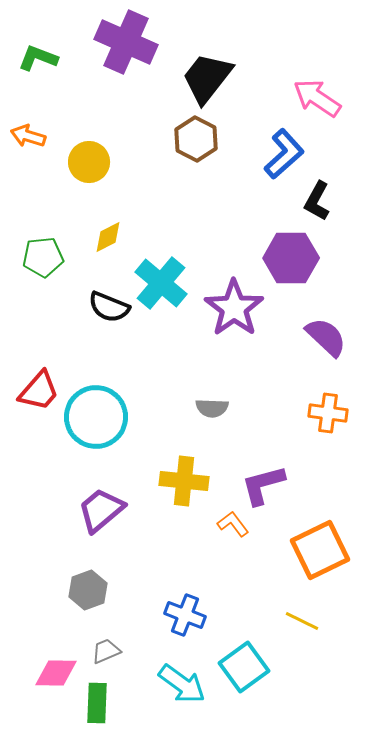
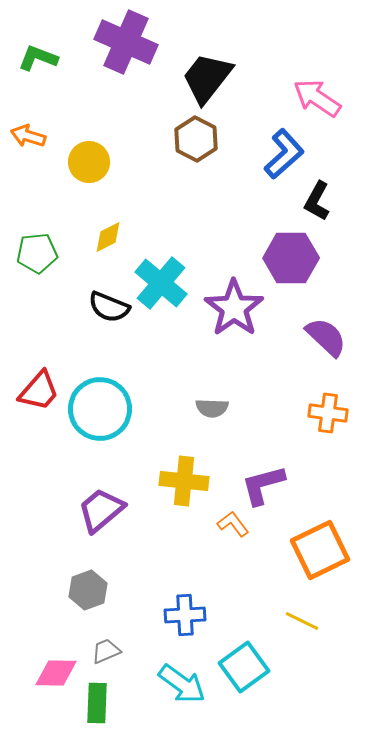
green pentagon: moved 6 px left, 4 px up
cyan circle: moved 4 px right, 8 px up
blue cross: rotated 24 degrees counterclockwise
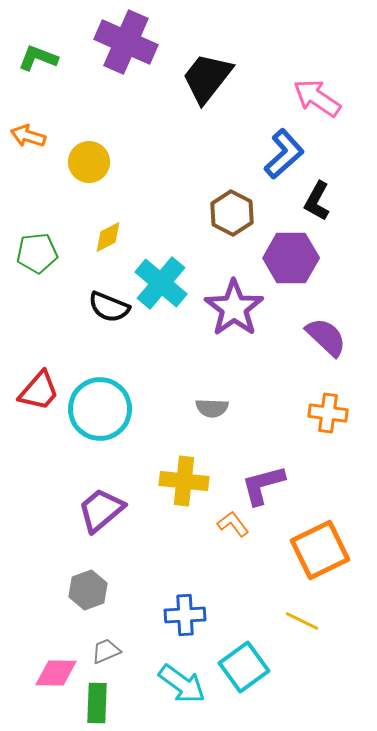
brown hexagon: moved 36 px right, 74 px down
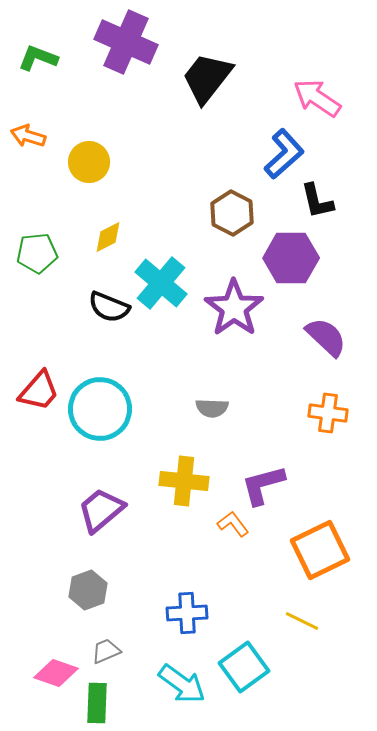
black L-shape: rotated 42 degrees counterclockwise
blue cross: moved 2 px right, 2 px up
pink diamond: rotated 18 degrees clockwise
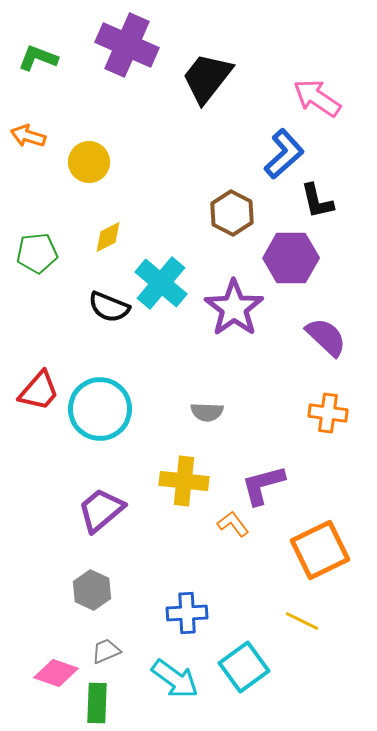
purple cross: moved 1 px right, 3 px down
gray semicircle: moved 5 px left, 4 px down
gray hexagon: moved 4 px right; rotated 15 degrees counterclockwise
cyan arrow: moved 7 px left, 5 px up
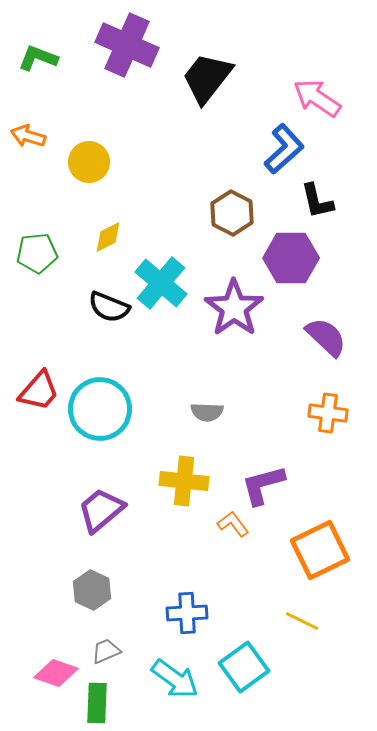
blue L-shape: moved 5 px up
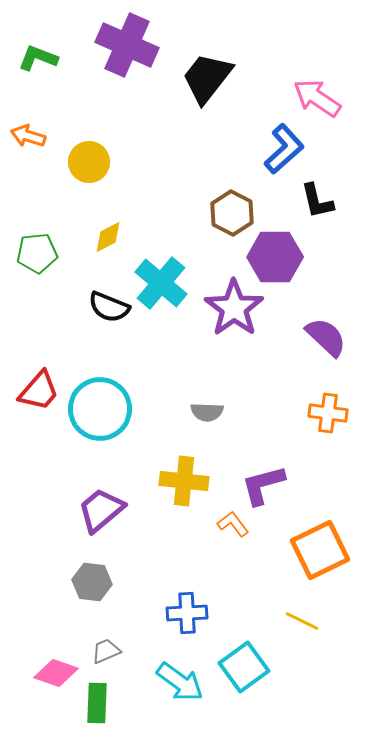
purple hexagon: moved 16 px left, 1 px up
gray hexagon: moved 8 px up; rotated 18 degrees counterclockwise
cyan arrow: moved 5 px right, 3 px down
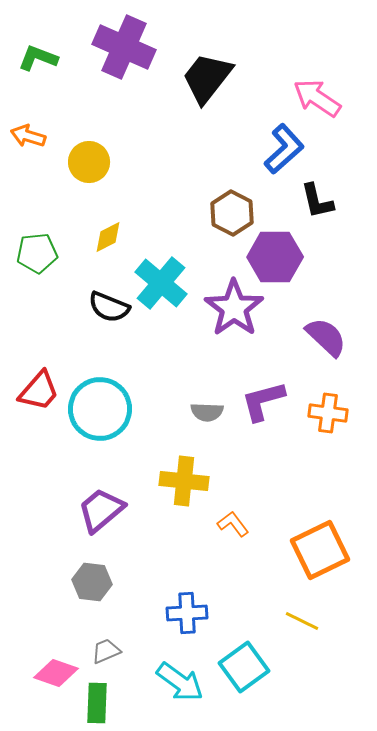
purple cross: moved 3 px left, 2 px down
purple L-shape: moved 84 px up
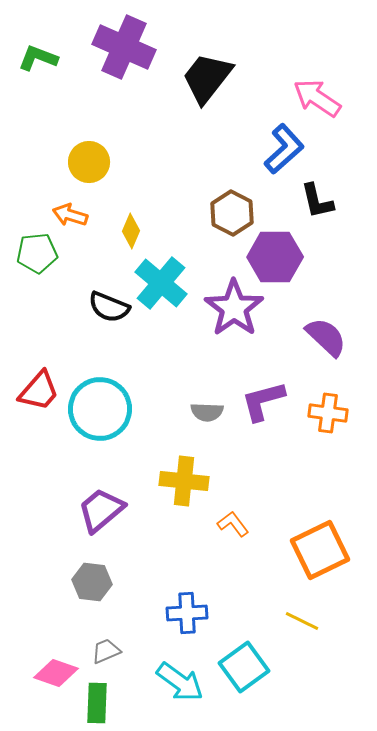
orange arrow: moved 42 px right, 79 px down
yellow diamond: moved 23 px right, 6 px up; rotated 40 degrees counterclockwise
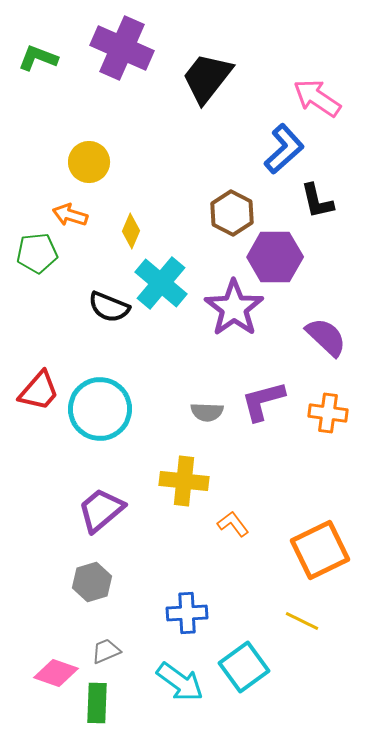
purple cross: moved 2 px left, 1 px down
gray hexagon: rotated 24 degrees counterclockwise
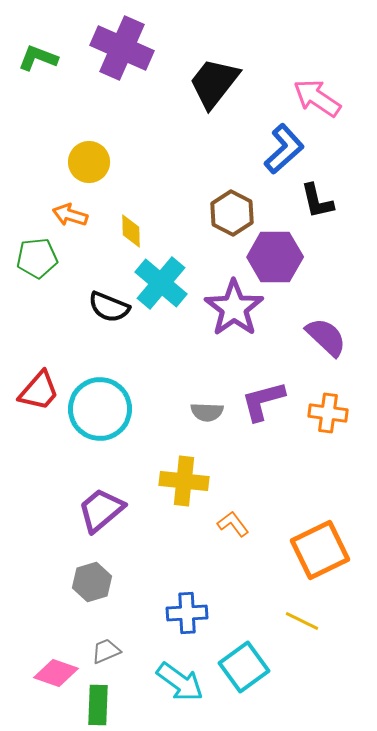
black trapezoid: moved 7 px right, 5 px down
yellow diamond: rotated 24 degrees counterclockwise
green pentagon: moved 5 px down
green rectangle: moved 1 px right, 2 px down
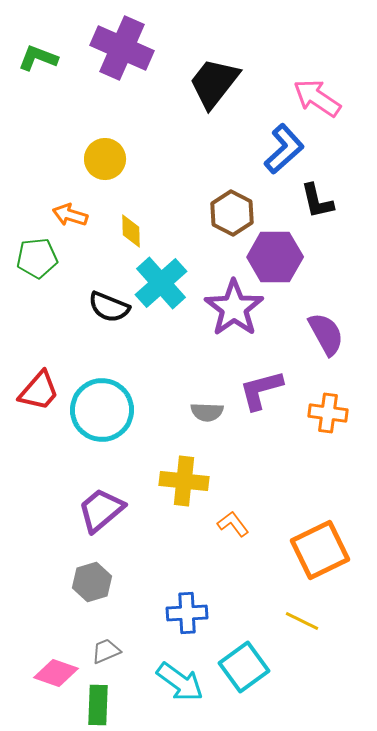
yellow circle: moved 16 px right, 3 px up
cyan cross: rotated 8 degrees clockwise
purple semicircle: moved 3 px up; rotated 18 degrees clockwise
purple L-shape: moved 2 px left, 11 px up
cyan circle: moved 2 px right, 1 px down
